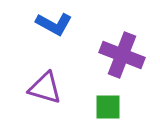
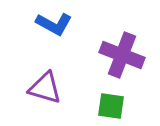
green square: moved 3 px right, 1 px up; rotated 8 degrees clockwise
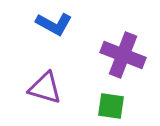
purple cross: moved 1 px right
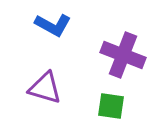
blue L-shape: moved 1 px left, 1 px down
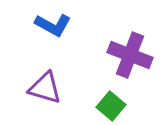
purple cross: moved 7 px right
green square: rotated 32 degrees clockwise
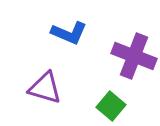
blue L-shape: moved 16 px right, 8 px down; rotated 6 degrees counterclockwise
purple cross: moved 4 px right, 1 px down
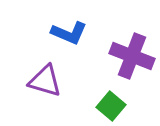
purple cross: moved 2 px left
purple triangle: moved 7 px up
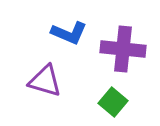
purple cross: moved 9 px left, 7 px up; rotated 15 degrees counterclockwise
green square: moved 2 px right, 4 px up
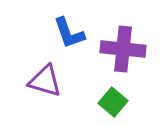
blue L-shape: rotated 48 degrees clockwise
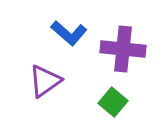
blue L-shape: rotated 30 degrees counterclockwise
purple triangle: rotated 51 degrees counterclockwise
